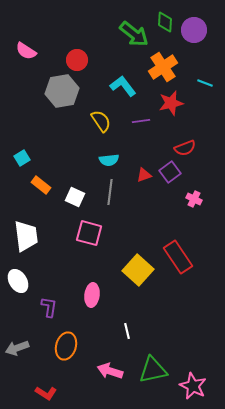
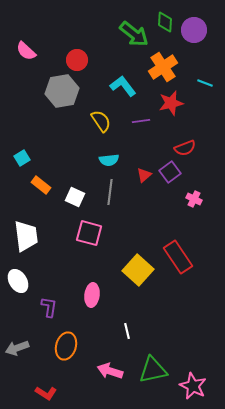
pink semicircle: rotated 10 degrees clockwise
red triangle: rotated 21 degrees counterclockwise
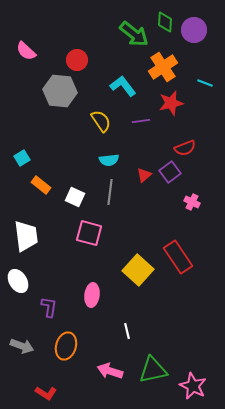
gray hexagon: moved 2 px left; rotated 16 degrees clockwise
pink cross: moved 2 px left, 3 px down
gray arrow: moved 5 px right, 2 px up; rotated 140 degrees counterclockwise
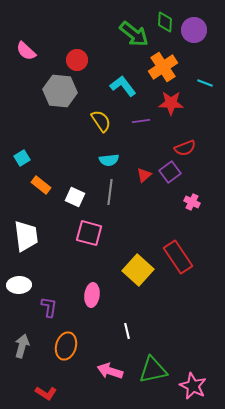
red star: rotated 15 degrees clockwise
white ellipse: moved 1 px right, 4 px down; rotated 60 degrees counterclockwise
gray arrow: rotated 95 degrees counterclockwise
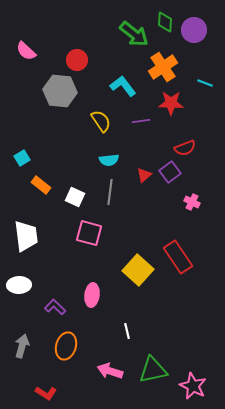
purple L-shape: moved 6 px right; rotated 55 degrees counterclockwise
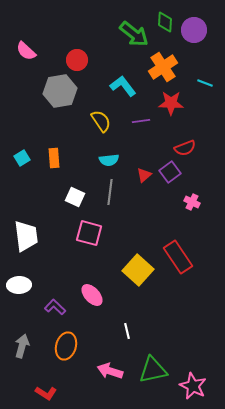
gray hexagon: rotated 16 degrees counterclockwise
orange rectangle: moved 13 px right, 27 px up; rotated 48 degrees clockwise
pink ellipse: rotated 50 degrees counterclockwise
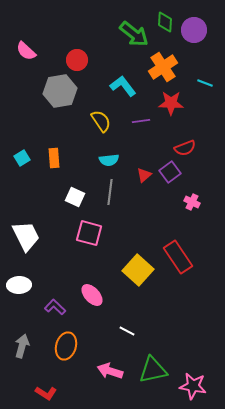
white trapezoid: rotated 20 degrees counterclockwise
white line: rotated 49 degrees counterclockwise
pink star: rotated 16 degrees counterclockwise
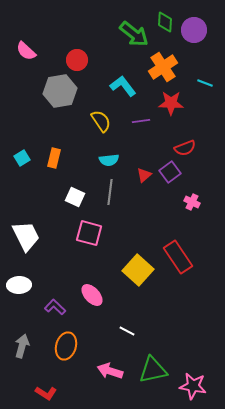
orange rectangle: rotated 18 degrees clockwise
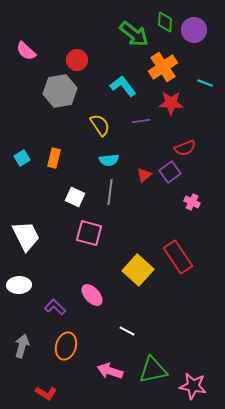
yellow semicircle: moved 1 px left, 4 px down
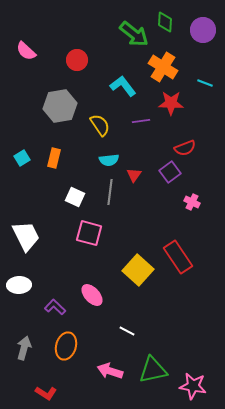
purple circle: moved 9 px right
orange cross: rotated 24 degrees counterclockwise
gray hexagon: moved 15 px down
red triangle: moved 10 px left; rotated 14 degrees counterclockwise
gray arrow: moved 2 px right, 2 px down
